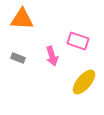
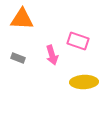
pink arrow: moved 1 px up
yellow ellipse: rotated 48 degrees clockwise
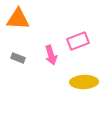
orange triangle: moved 4 px left
pink rectangle: rotated 40 degrees counterclockwise
pink arrow: moved 1 px left
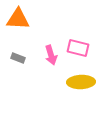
pink rectangle: moved 7 px down; rotated 35 degrees clockwise
yellow ellipse: moved 3 px left
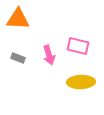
pink rectangle: moved 2 px up
pink arrow: moved 2 px left
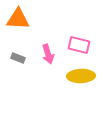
pink rectangle: moved 1 px right, 1 px up
pink arrow: moved 1 px left, 1 px up
yellow ellipse: moved 6 px up
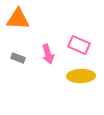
pink rectangle: rotated 10 degrees clockwise
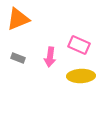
orange triangle: rotated 25 degrees counterclockwise
pink arrow: moved 2 px right, 3 px down; rotated 24 degrees clockwise
